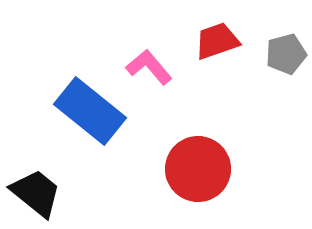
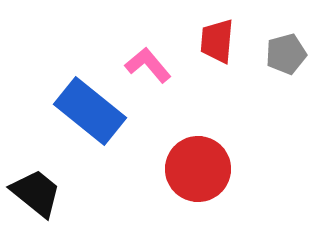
red trapezoid: rotated 66 degrees counterclockwise
pink L-shape: moved 1 px left, 2 px up
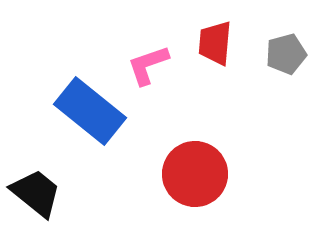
red trapezoid: moved 2 px left, 2 px down
pink L-shape: rotated 69 degrees counterclockwise
red circle: moved 3 px left, 5 px down
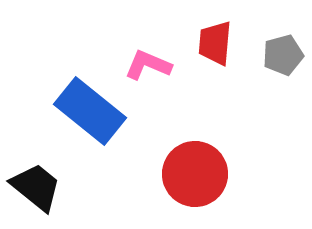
gray pentagon: moved 3 px left, 1 px down
pink L-shape: rotated 42 degrees clockwise
black trapezoid: moved 6 px up
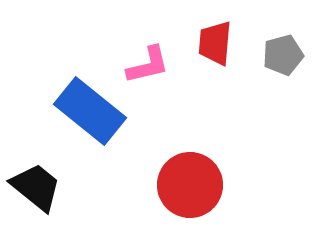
pink L-shape: rotated 144 degrees clockwise
red circle: moved 5 px left, 11 px down
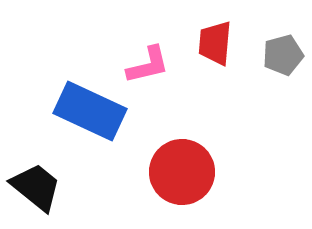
blue rectangle: rotated 14 degrees counterclockwise
red circle: moved 8 px left, 13 px up
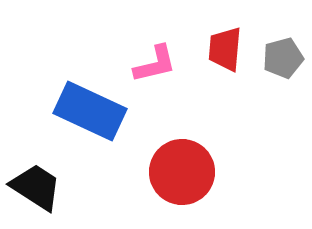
red trapezoid: moved 10 px right, 6 px down
gray pentagon: moved 3 px down
pink L-shape: moved 7 px right, 1 px up
black trapezoid: rotated 6 degrees counterclockwise
